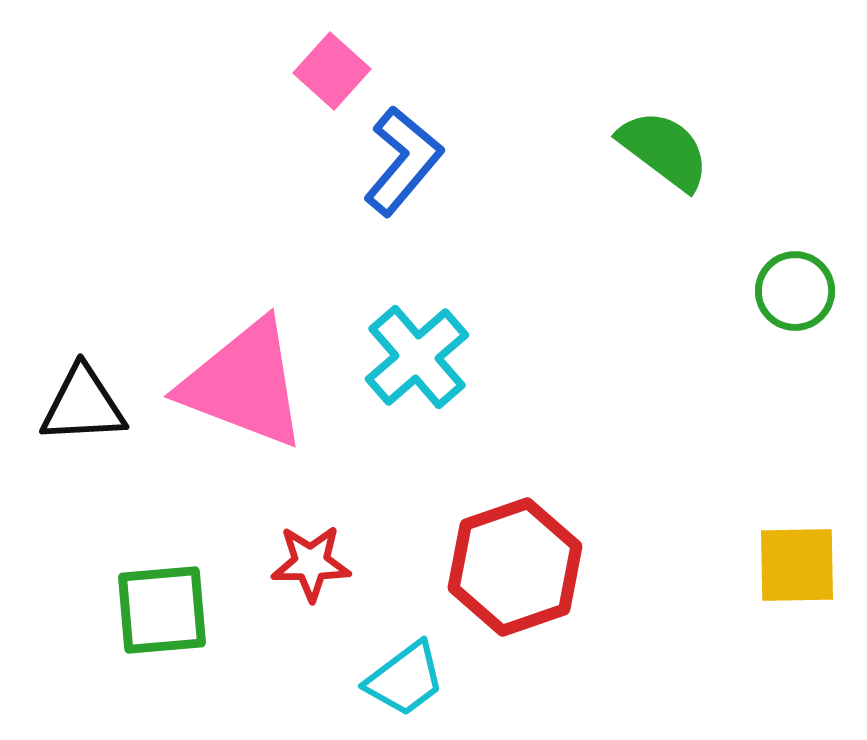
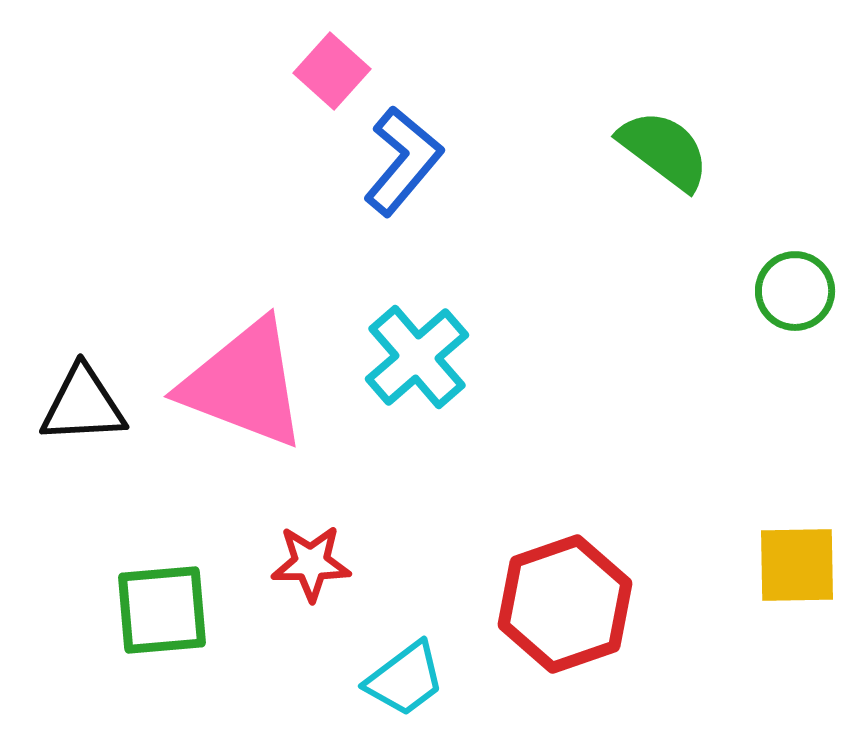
red hexagon: moved 50 px right, 37 px down
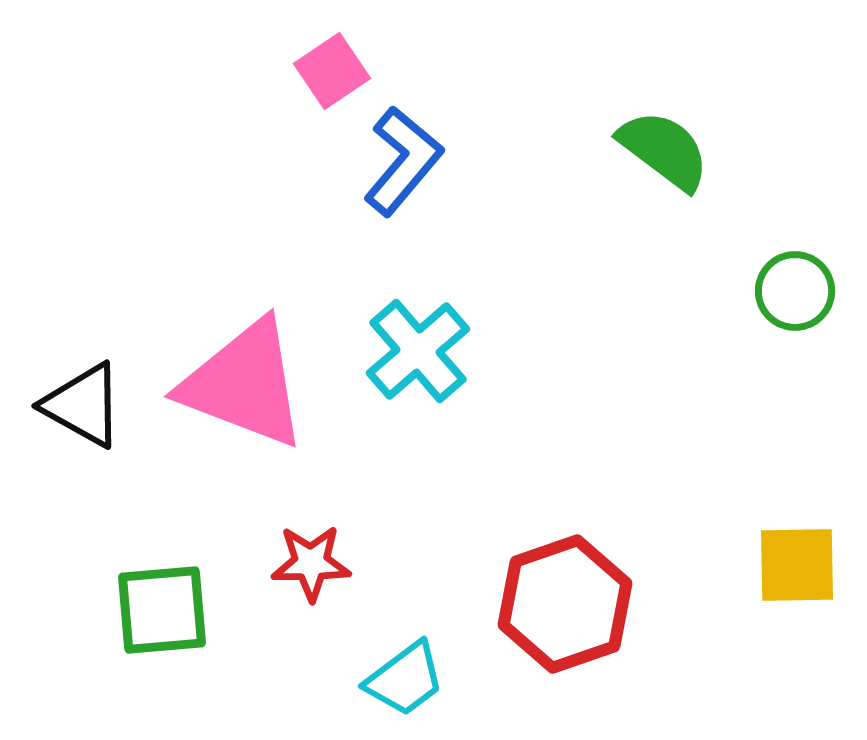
pink square: rotated 14 degrees clockwise
cyan cross: moved 1 px right, 6 px up
black triangle: rotated 32 degrees clockwise
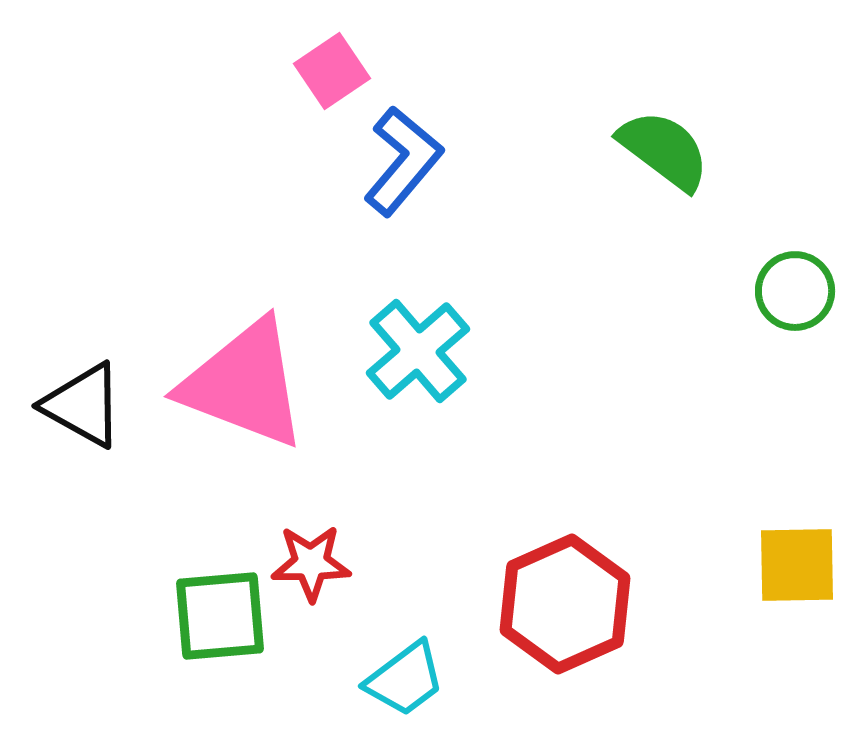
red hexagon: rotated 5 degrees counterclockwise
green square: moved 58 px right, 6 px down
